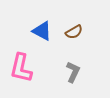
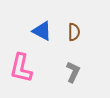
brown semicircle: rotated 60 degrees counterclockwise
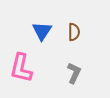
blue triangle: rotated 35 degrees clockwise
gray L-shape: moved 1 px right, 1 px down
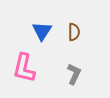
pink L-shape: moved 3 px right
gray L-shape: moved 1 px down
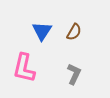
brown semicircle: rotated 30 degrees clockwise
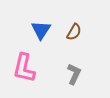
blue triangle: moved 1 px left, 1 px up
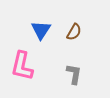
pink L-shape: moved 2 px left, 2 px up
gray L-shape: rotated 15 degrees counterclockwise
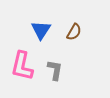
gray L-shape: moved 19 px left, 4 px up
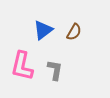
blue triangle: moved 2 px right; rotated 20 degrees clockwise
